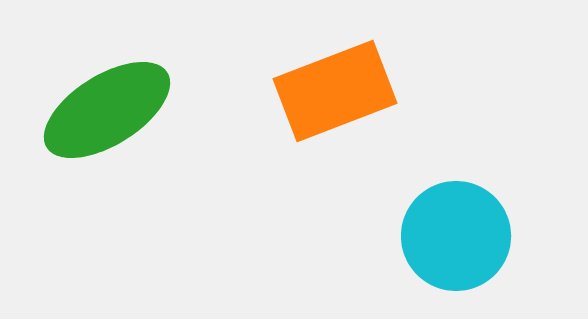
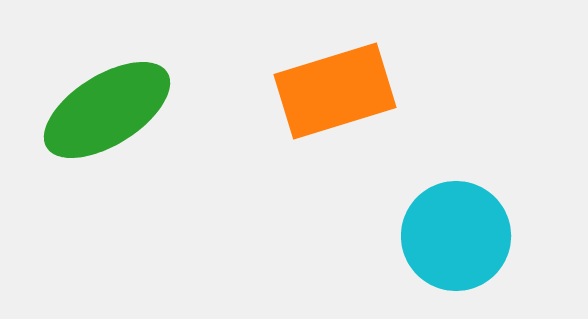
orange rectangle: rotated 4 degrees clockwise
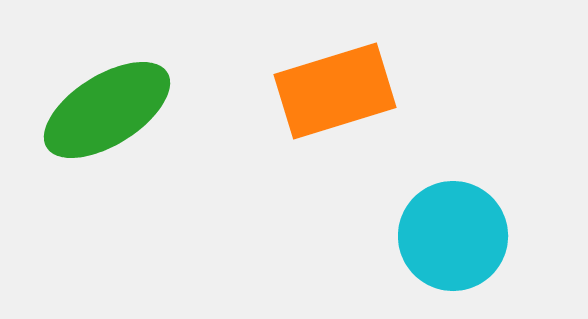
cyan circle: moved 3 px left
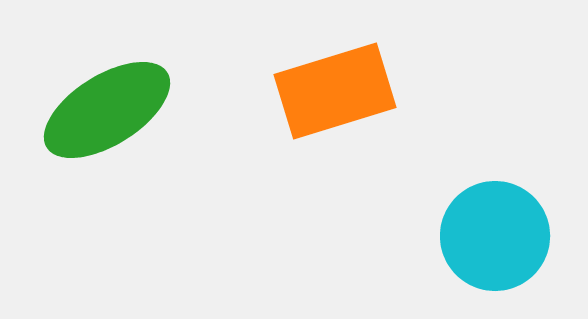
cyan circle: moved 42 px right
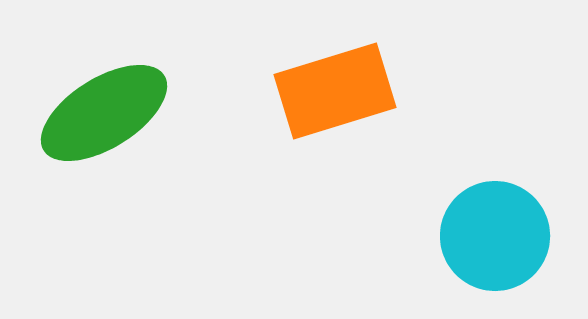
green ellipse: moved 3 px left, 3 px down
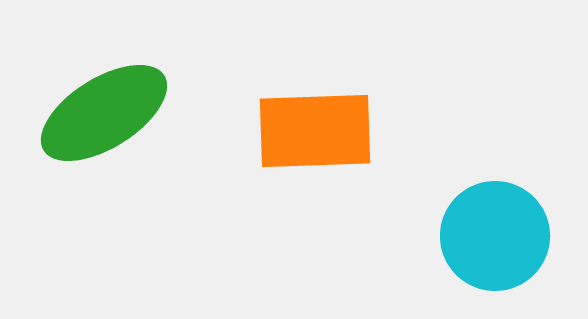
orange rectangle: moved 20 px left, 40 px down; rotated 15 degrees clockwise
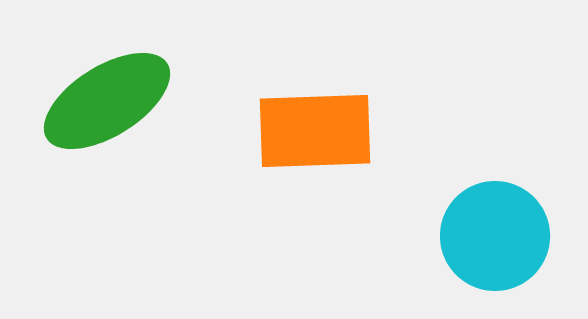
green ellipse: moved 3 px right, 12 px up
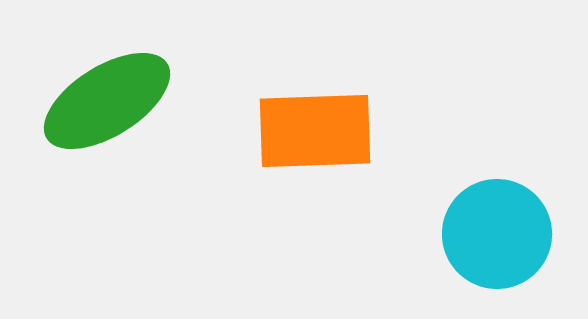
cyan circle: moved 2 px right, 2 px up
